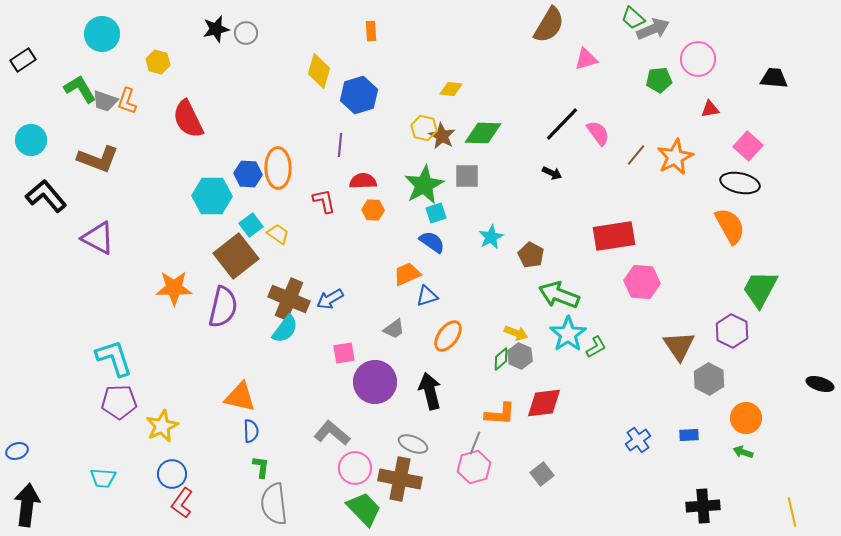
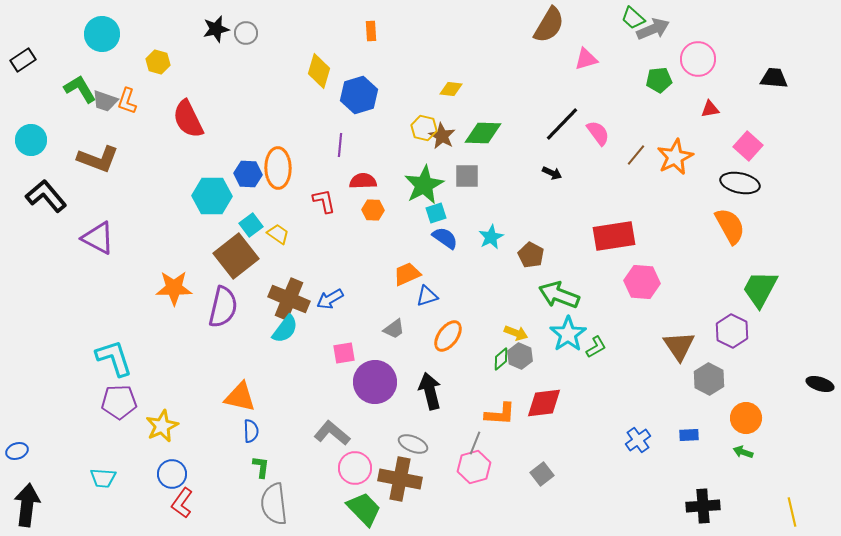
blue semicircle at (432, 242): moved 13 px right, 4 px up
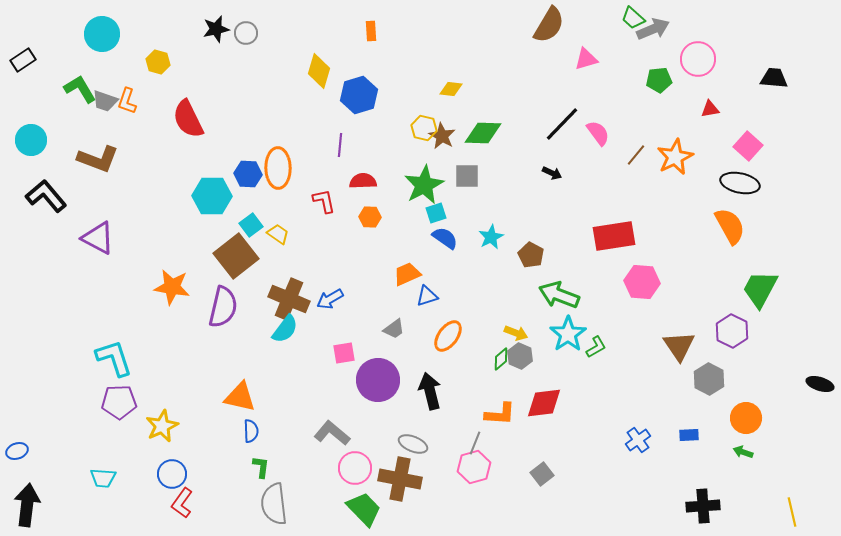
orange hexagon at (373, 210): moved 3 px left, 7 px down
orange star at (174, 288): moved 2 px left, 1 px up; rotated 9 degrees clockwise
purple circle at (375, 382): moved 3 px right, 2 px up
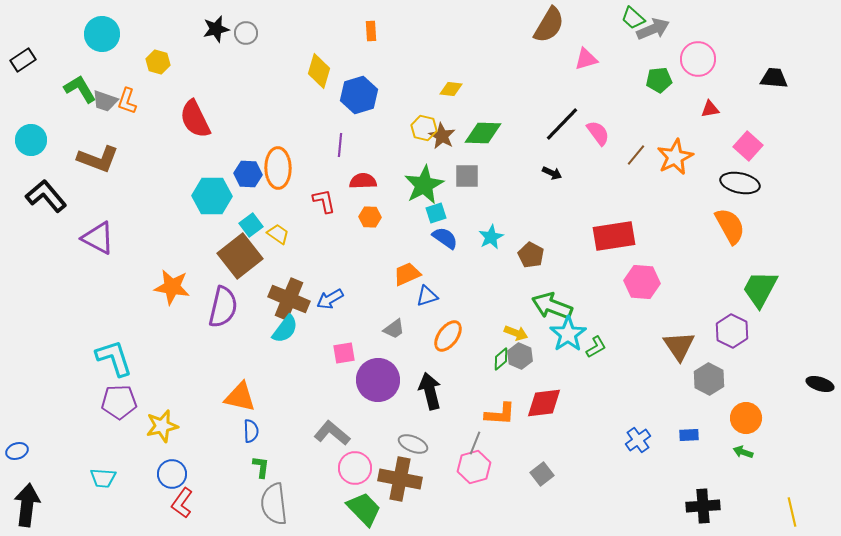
red semicircle at (188, 119): moved 7 px right
brown square at (236, 256): moved 4 px right
green arrow at (559, 295): moved 7 px left, 11 px down
yellow star at (162, 426): rotated 12 degrees clockwise
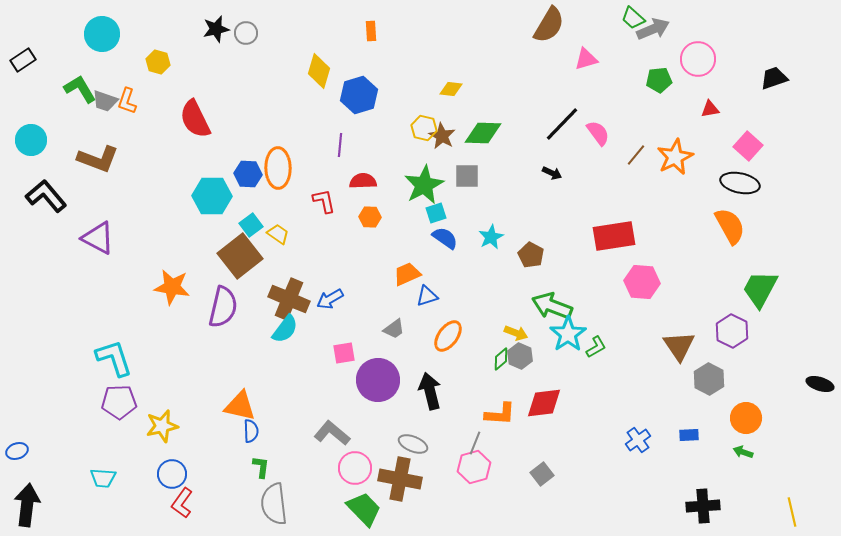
black trapezoid at (774, 78): rotated 24 degrees counterclockwise
orange triangle at (240, 397): moved 9 px down
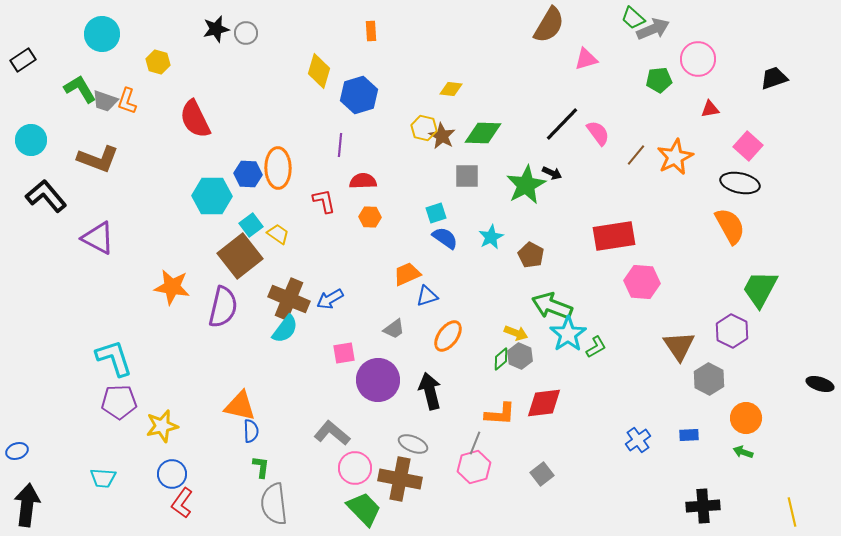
green star at (424, 185): moved 102 px right
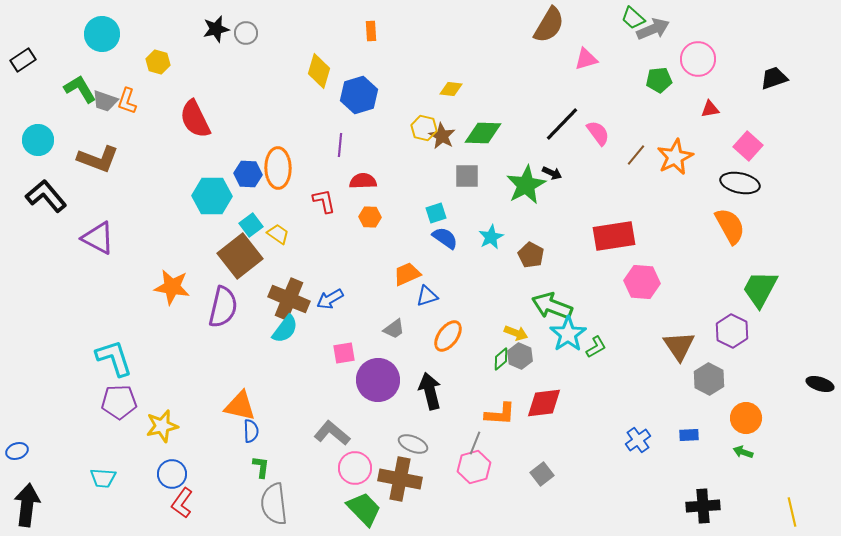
cyan circle at (31, 140): moved 7 px right
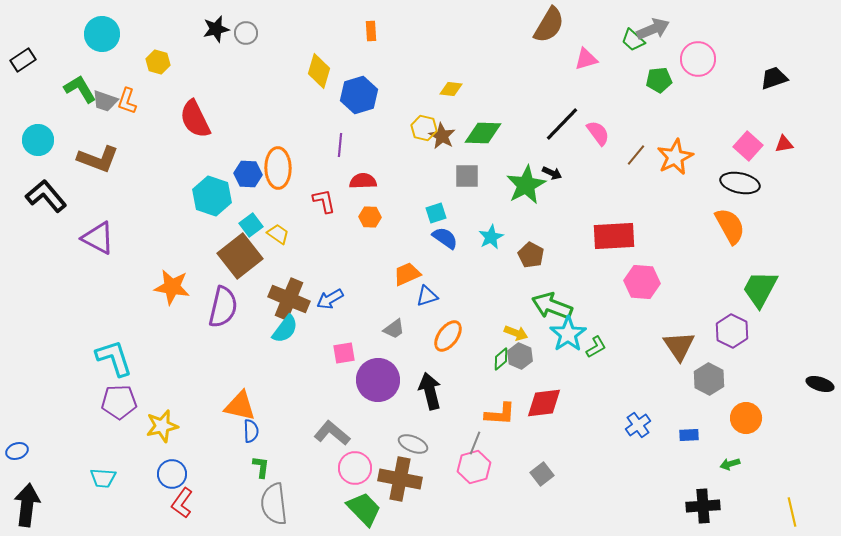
green trapezoid at (633, 18): moved 22 px down
red triangle at (710, 109): moved 74 px right, 35 px down
cyan hexagon at (212, 196): rotated 18 degrees clockwise
red rectangle at (614, 236): rotated 6 degrees clockwise
blue cross at (638, 440): moved 15 px up
green arrow at (743, 452): moved 13 px left, 12 px down; rotated 36 degrees counterclockwise
